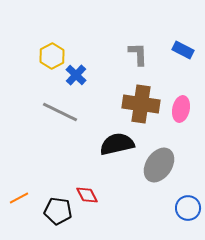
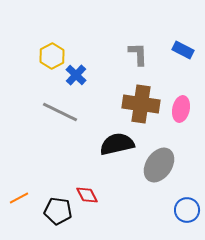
blue circle: moved 1 px left, 2 px down
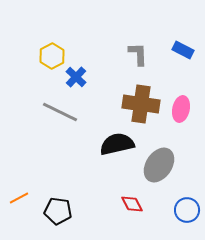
blue cross: moved 2 px down
red diamond: moved 45 px right, 9 px down
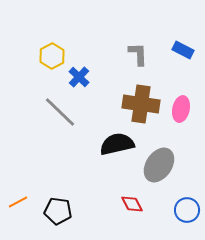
blue cross: moved 3 px right
gray line: rotated 18 degrees clockwise
orange line: moved 1 px left, 4 px down
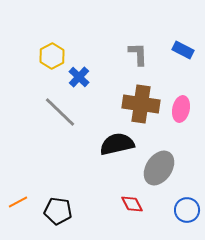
gray ellipse: moved 3 px down
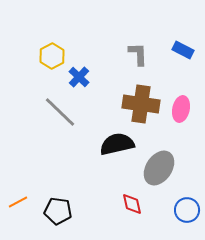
red diamond: rotated 15 degrees clockwise
